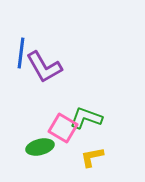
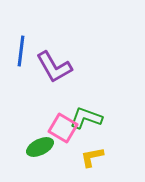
blue line: moved 2 px up
purple L-shape: moved 10 px right
green ellipse: rotated 12 degrees counterclockwise
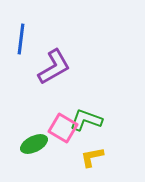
blue line: moved 12 px up
purple L-shape: rotated 90 degrees counterclockwise
green L-shape: moved 2 px down
green ellipse: moved 6 px left, 3 px up
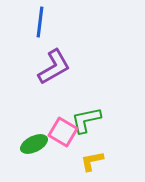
blue line: moved 19 px right, 17 px up
green L-shape: rotated 32 degrees counterclockwise
pink square: moved 4 px down
yellow L-shape: moved 4 px down
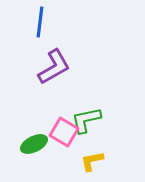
pink square: moved 1 px right
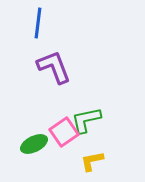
blue line: moved 2 px left, 1 px down
purple L-shape: rotated 81 degrees counterclockwise
pink square: rotated 24 degrees clockwise
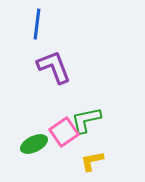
blue line: moved 1 px left, 1 px down
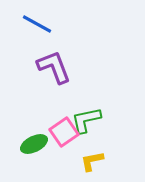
blue line: rotated 68 degrees counterclockwise
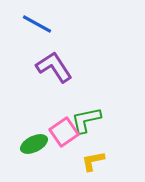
purple L-shape: rotated 12 degrees counterclockwise
yellow L-shape: moved 1 px right
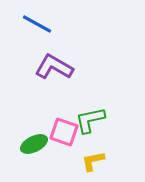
purple L-shape: rotated 27 degrees counterclockwise
green L-shape: moved 4 px right
pink square: rotated 36 degrees counterclockwise
